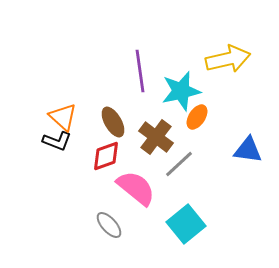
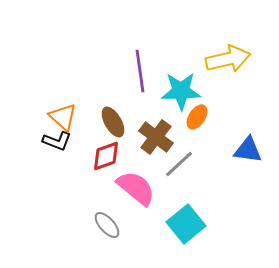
cyan star: rotated 12 degrees clockwise
gray ellipse: moved 2 px left
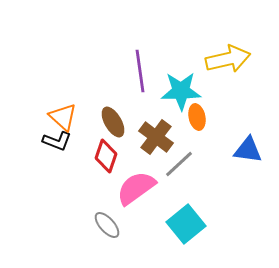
orange ellipse: rotated 45 degrees counterclockwise
red diamond: rotated 52 degrees counterclockwise
pink semicircle: rotated 75 degrees counterclockwise
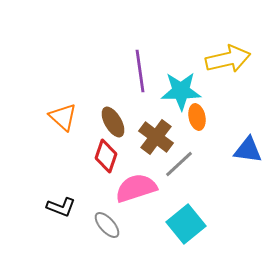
black L-shape: moved 4 px right, 66 px down
pink semicircle: rotated 18 degrees clockwise
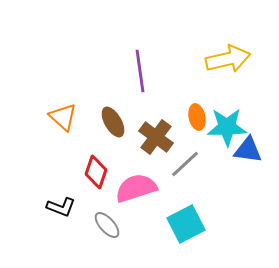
cyan star: moved 46 px right, 36 px down
red diamond: moved 10 px left, 16 px down
gray line: moved 6 px right
cyan square: rotated 12 degrees clockwise
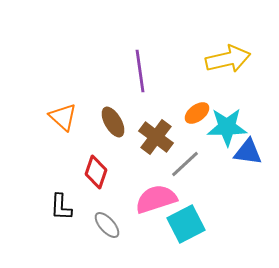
orange ellipse: moved 4 px up; rotated 65 degrees clockwise
blue triangle: moved 2 px down
pink semicircle: moved 20 px right, 11 px down
black L-shape: rotated 72 degrees clockwise
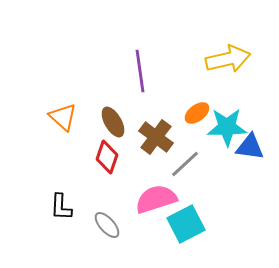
blue triangle: moved 2 px right, 5 px up
red diamond: moved 11 px right, 15 px up
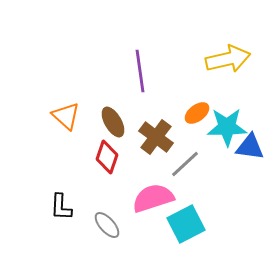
orange triangle: moved 3 px right, 1 px up
pink semicircle: moved 3 px left, 1 px up
